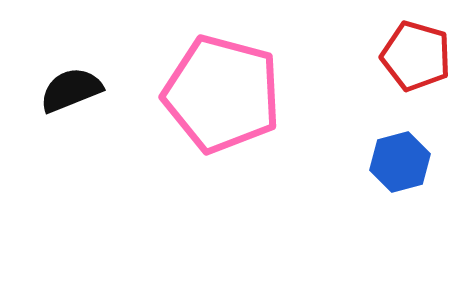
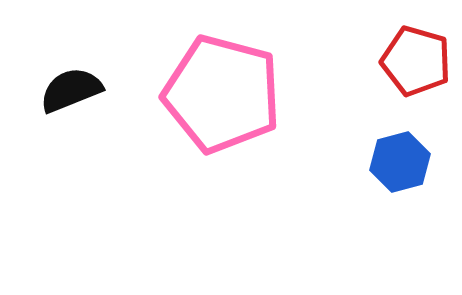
red pentagon: moved 5 px down
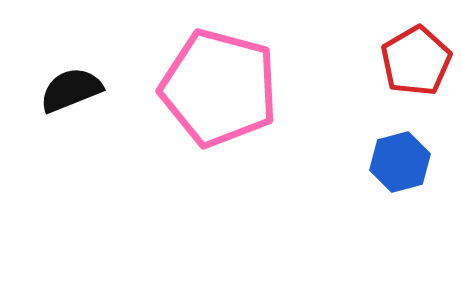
red pentagon: rotated 26 degrees clockwise
pink pentagon: moved 3 px left, 6 px up
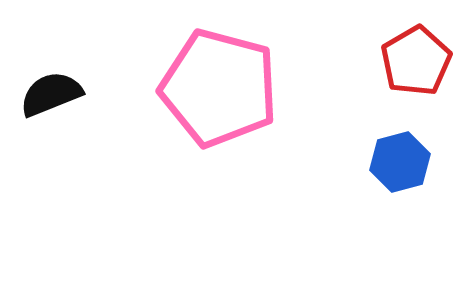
black semicircle: moved 20 px left, 4 px down
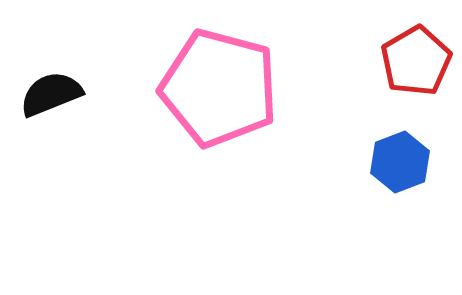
blue hexagon: rotated 6 degrees counterclockwise
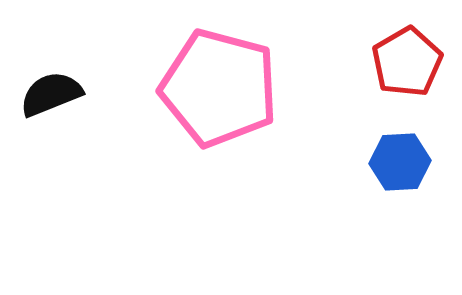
red pentagon: moved 9 px left, 1 px down
blue hexagon: rotated 18 degrees clockwise
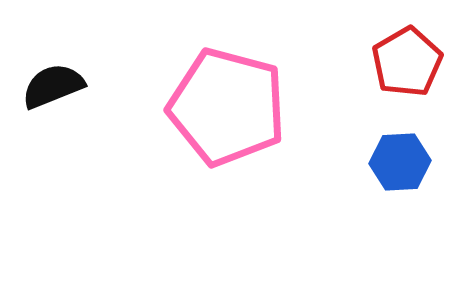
pink pentagon: moved 8 px right, 19 px down
black semicircle: moved 2 px right, 8 px up
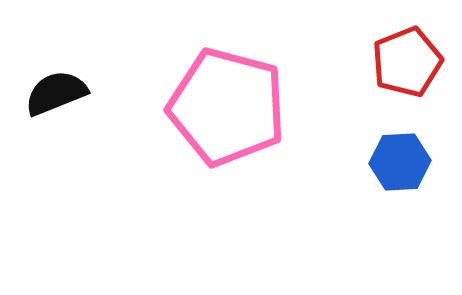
red pentagon: rotated 8 degrees clockwise
black semicircle: moved 3 px right, 7 px down
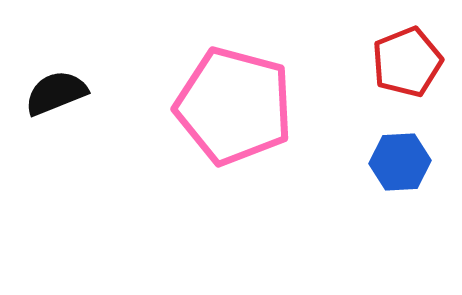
pink pentagon: moved 7 px right, 1 px up
